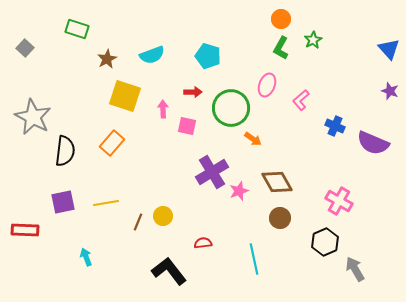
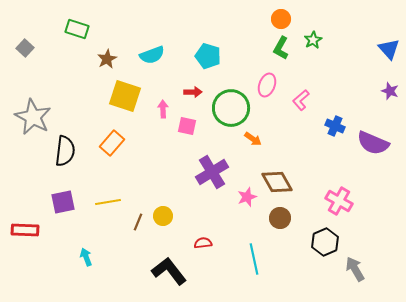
pink star: moved 8 px right, 6 px down
yellow line: moved 2 px right, 1 px up
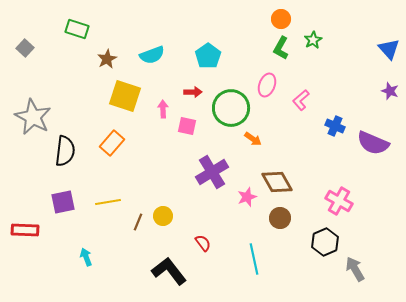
cyan pentagon: rotated 20 degrees clockwise
red semicircle: rotated 60 degrees clockwise
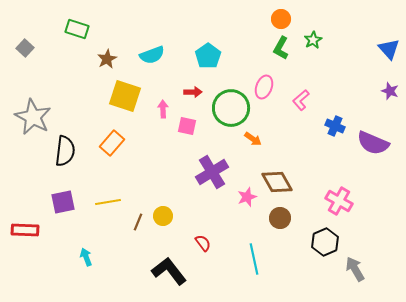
pink ellipse: moved 3 px left, 2 px down
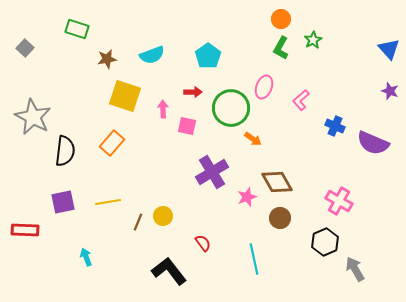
brown star: rotated 18 degrees clockwise
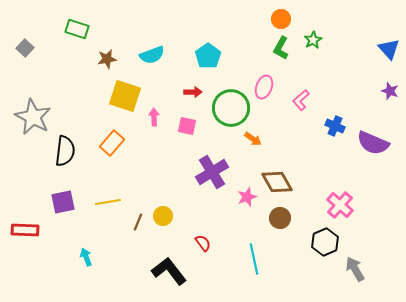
pink arrow: moved 9 px left, 8 px down
pink cross: moved 1 px right, 4 px down; rotated 12 degrees clockwise
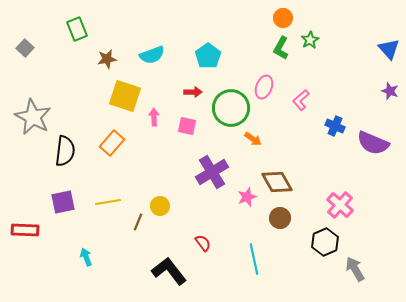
orange circle: moved 2 px right, 1 px up
green rectangle: rotated 50 degrees clockwise
green star: moved 3 px left
yellow circle: moved 3 px left, 10 px up
